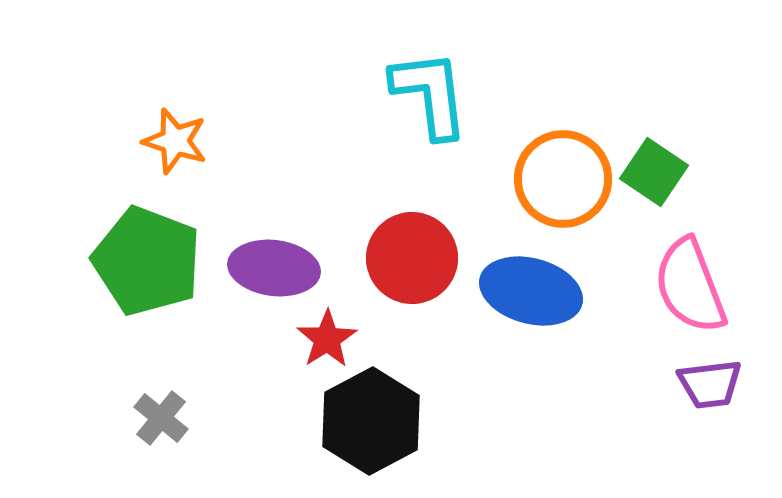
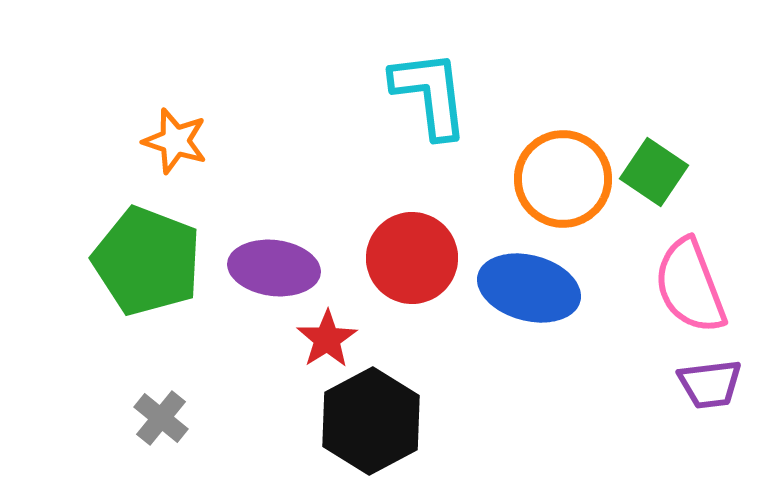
blue ellipse: moved 2 px left, 3 px up
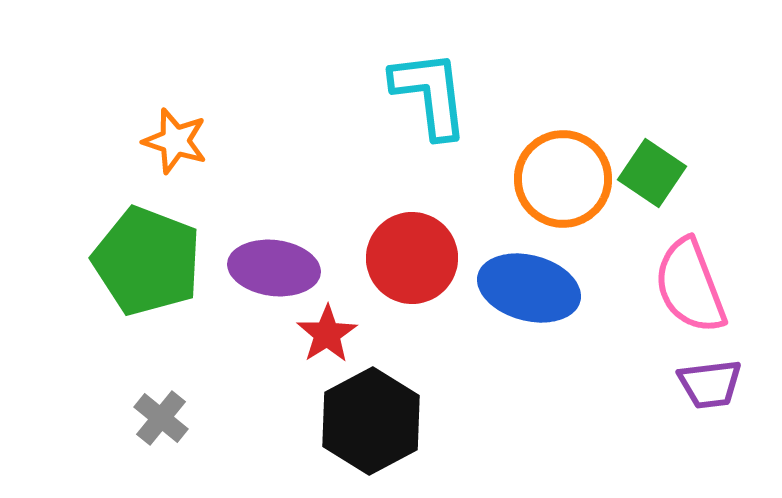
green square: moved 2 px left, 1 px down
red star: moved 5 px up
